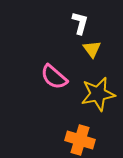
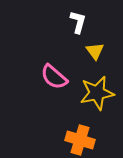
white L-shape: moved 2 px left, 1 px up
yellow triangle: moved 3 px right, 2 px down
yellow star: moved 1 px left, 1 px up
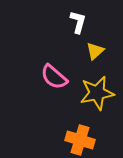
yellow triangle: rotated 24 degrees clockwise
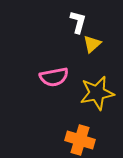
yellow triangle: moved 3 px left, 7 px up
pink semicircle: rotated 52 degrees counterclockwise
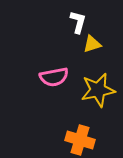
yellow triangle: rotated 24 degrees clockwise
yellow star: moved 1 px right, 3 px up
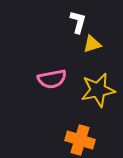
pink semicircle: moved 2 px left, 2 px down
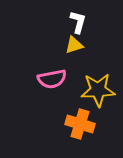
yellow triangle: moved 18 px left, 1 px down
yellow star: rotated 8 degrees clockwise
orange cross: moved 16 px up
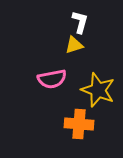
white L-shape: moved 2 px right
yellow star: rotated 24 degrees clockwise
orange cross: moved 1 px left; rotated 12 degrees counterclockwise
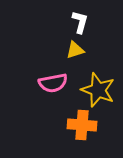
yellow triangle: moved 1 px right, 5 px down
pink semicircle: moved 1 px right, 4 px down
orange cross: moved 3 px right, 1 px down
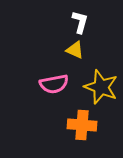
yellow triangle: rotated 42 degrees clockwise
pink semicircle: moved 1 px right, 1 px down
yellow star: moved 3 px right, 3 px up
